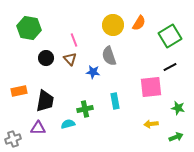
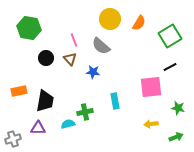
yellow circle: moved 3 px left, 6 px up
gray semicircle: moved 8 px left, 10 px up; rotated 30 degrees counterclockwise
green cross: moved 3 px down
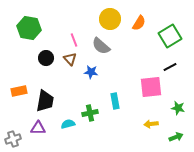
blue star: moved 2 px left
green cross: moved 5 px right, 1 px down
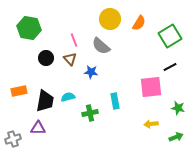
cyan semicircle: moved 27 px up
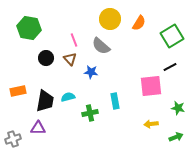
green square: moved 2 px right
pink square: moved 1 px up
orange rectangle: moved 1 px left
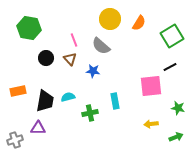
blue star: moved 2 px right, 1 px up
gray cross: moved 2 px right, 1 px down
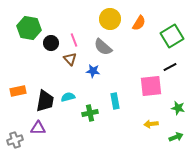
gray semicircle: moved 2 px right, 1 px down
black circle: moved 5 px right, 15 px up
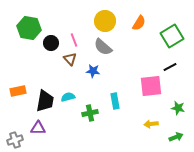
yellow circle: moved 5 px left, 2 px down
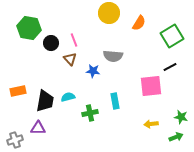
yellow circle: moved 4 px right, 8 px up
gray semicircle: moved 10 px right, 9 px down; rotated 36 degrees counterclockwise
green star: moved 3 px right, 9 px down
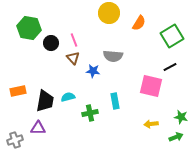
brown triangle: moved 3 px right, 1 px up
pink square: rotated 20 degrees clockwise
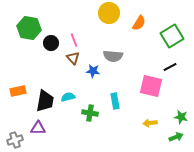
green cross: rotated 21 degrees clockwise
yellow arrow: moved 1 px left, 1 px up
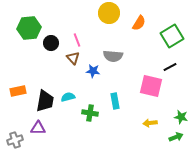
green hexagon: rotated 15 degrees counterclockwise
pink line: moved 3 px right
